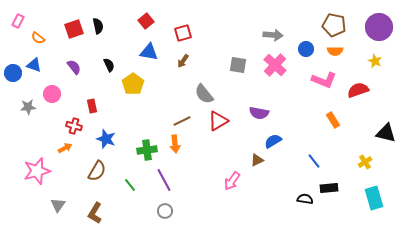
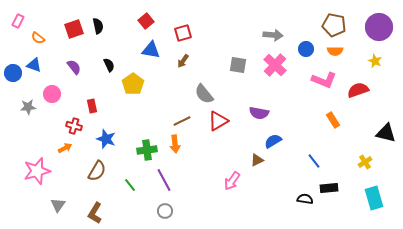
blue triangle at (149, 52): moved 2 px right, 2 px up
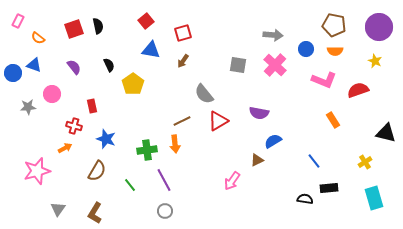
gray triangle at (58, 205): moved 4 px down
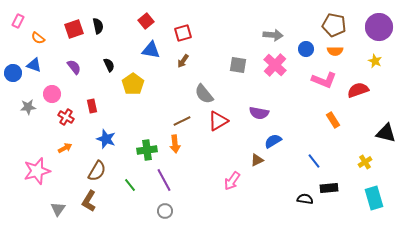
red cross at (74, 126): moved 8 px left, 9 px up; rotated 14 degrees clockwise
brown L-shape at (95, 213): moved 6 px left, 12 px up
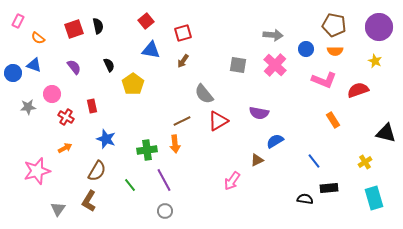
blue semicircle at (273, 141): moved 2 px right
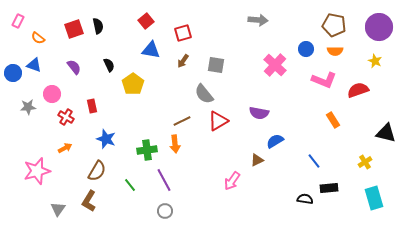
gray arrow at (273, 35): moved 15 px left, 15 px up
gray square at (238, 65): moved 22 px left
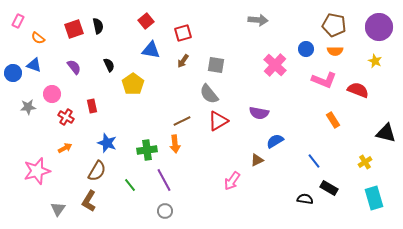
red semicircle at (358, 90): rotated 40 degrees clockwise
gray semicircle at (204, 94): moved 5 px right
blue star at (106, 139): moved 1 px right, 4 px down
black rectangle at (329, 188): rotated 36 degrees clockwise
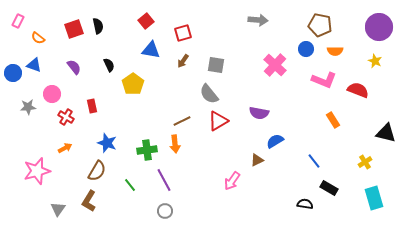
brown pentagon at (334, 25): moved 14 px left
black semicircle at (305, 199): moved 5 px down
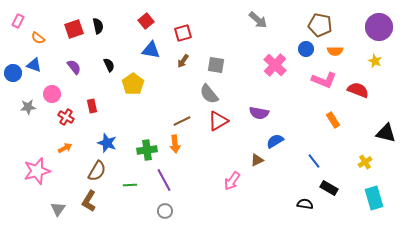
gray arrow at (258, 20): rotated 36 degrees clockwise
green line at (130, 185): rotated 56 degrees counterclockwise
